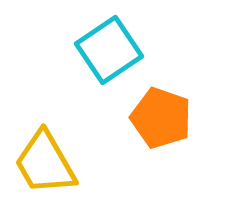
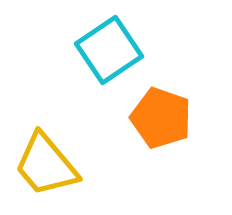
yellow trapezoid: moved 1 px right, 2 px down; rotated 10 degrees counterclockwise
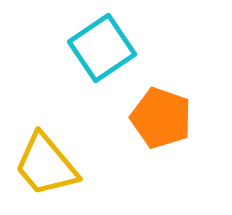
cyan square: moved 7 px left, 2 px up
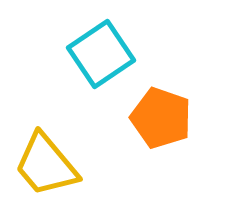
cyan square: moved 1 px left, 6 px down
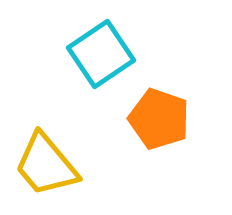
orange pentagon: moved 2 px left, 1 px down
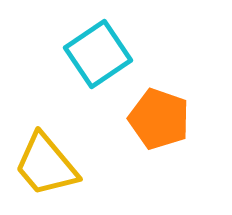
cyan square: moved 3 px left
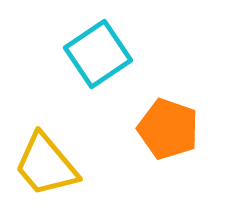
orange pentagon: moved 9 px right, 10 px down
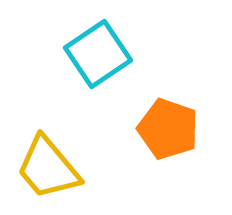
yellow trapezoid: moved 2 px right, 3 px down
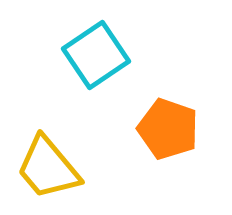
cyan square: moved 2 px left, 1 px down
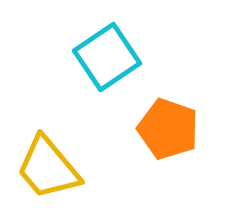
cyan square: moved 11 px right, 2 px down
